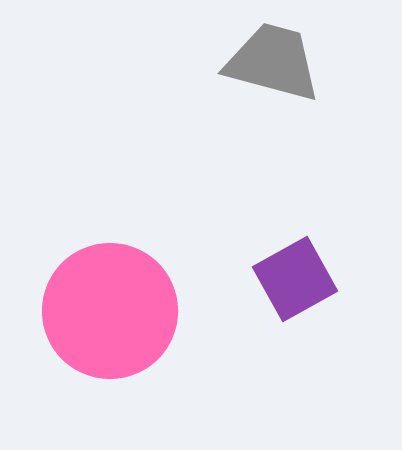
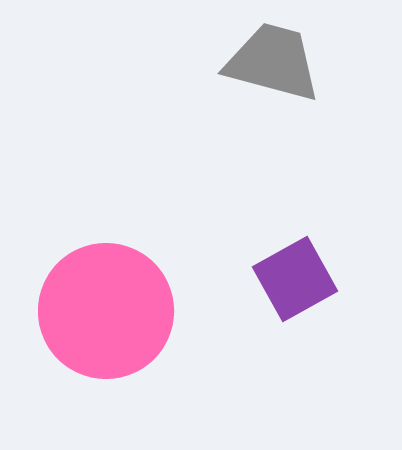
pink circle: moved 4 px left
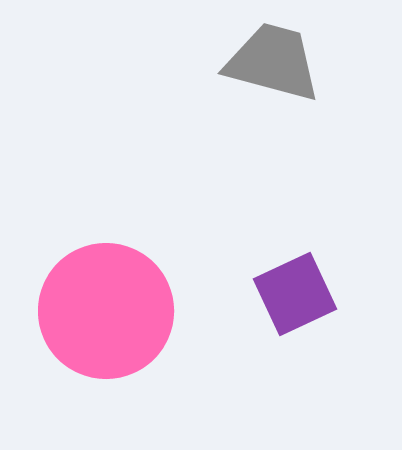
purple square: moved 15 px down; rotated 4 degrees clockwise
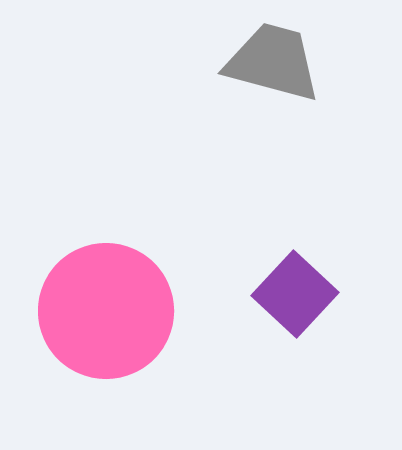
purple square: rotated 22 degrees counterclockwise
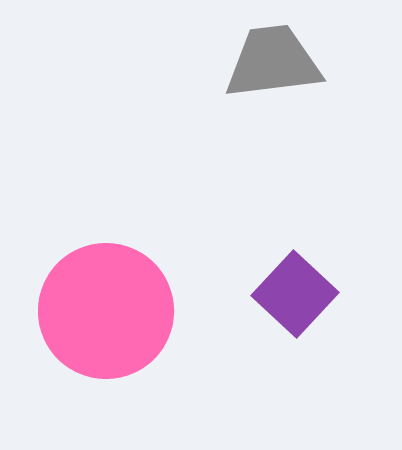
gray trapezoid: rotated 22 degrees counterclockwise
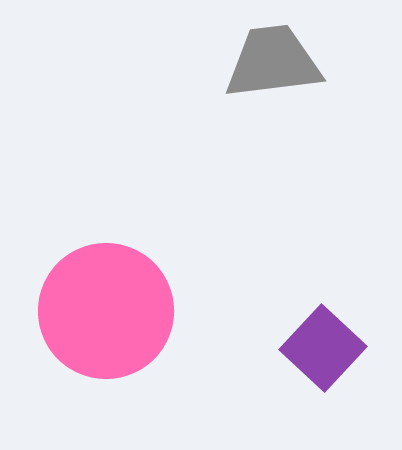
purple square: moved 28 px right, 54 px down
